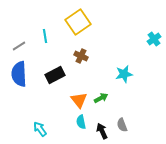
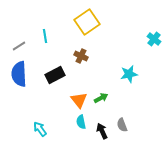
yellow square: moved 9 px right
cyan cross: rotated 16 degrees counterclockwise
cyan star: moved 5 px right
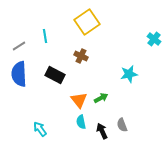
black rectangle: rotated 54 degrees clockwise
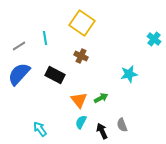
yellow square: moved 5 px left, 1 px down; rotated 20 degrees counterclockwise
cyan line: moved 2 px down
blue semicircle: rotated 45 degrees clockwise
cyan semicircle: rotated 40 degrees clockwise
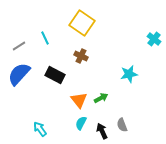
cyan line: rotated 16 degrees counterclockwise
cyan semicircle: moved 1 px down
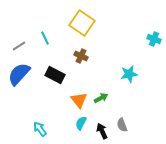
cyan cross: rotated 16 degrees counterclockwise
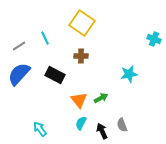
brown cross: rotated 24 degrees counterclockwise
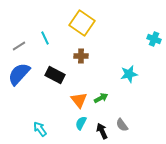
gray semicircle: rotated 16 degrees counterclockwise
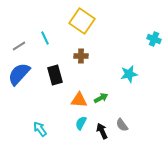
yellow square: moved 2 px up
black rectangle: rotated 48 degrees clockwise
orange triangle: rotated 48 degrees counterclockwise
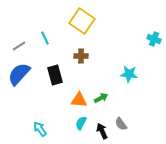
cyan star: rotated 18 degrees clockwise
gray semicircle: moved 1 px left, 1 px up
